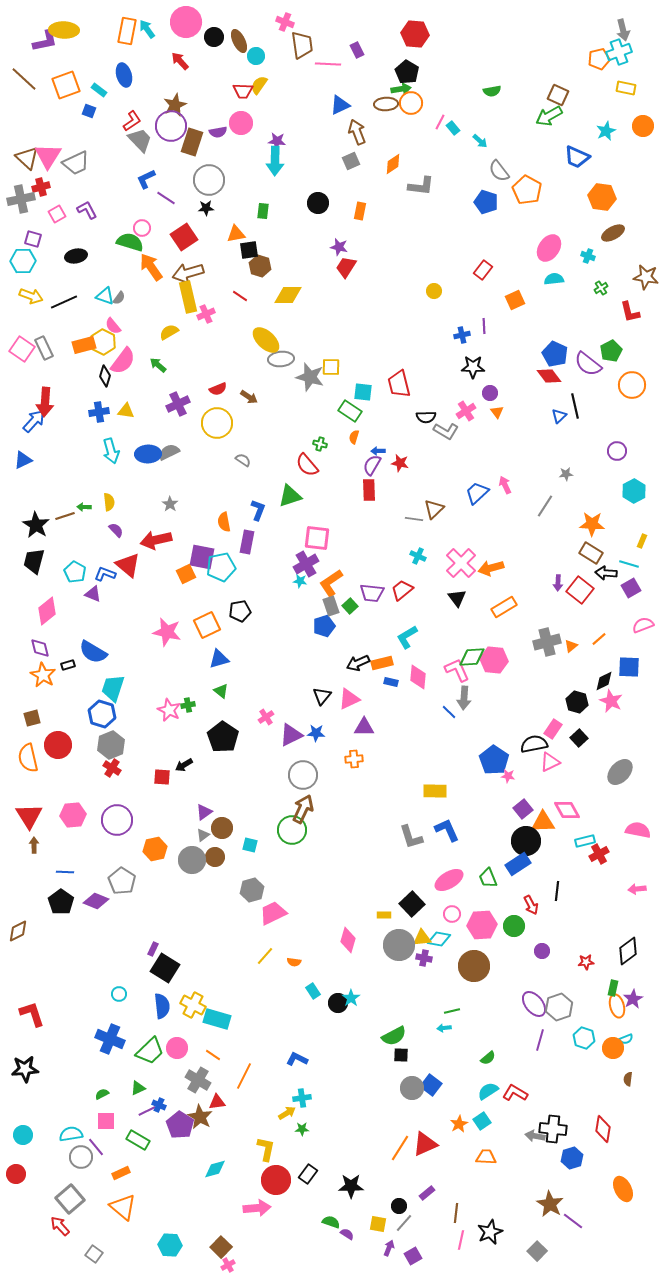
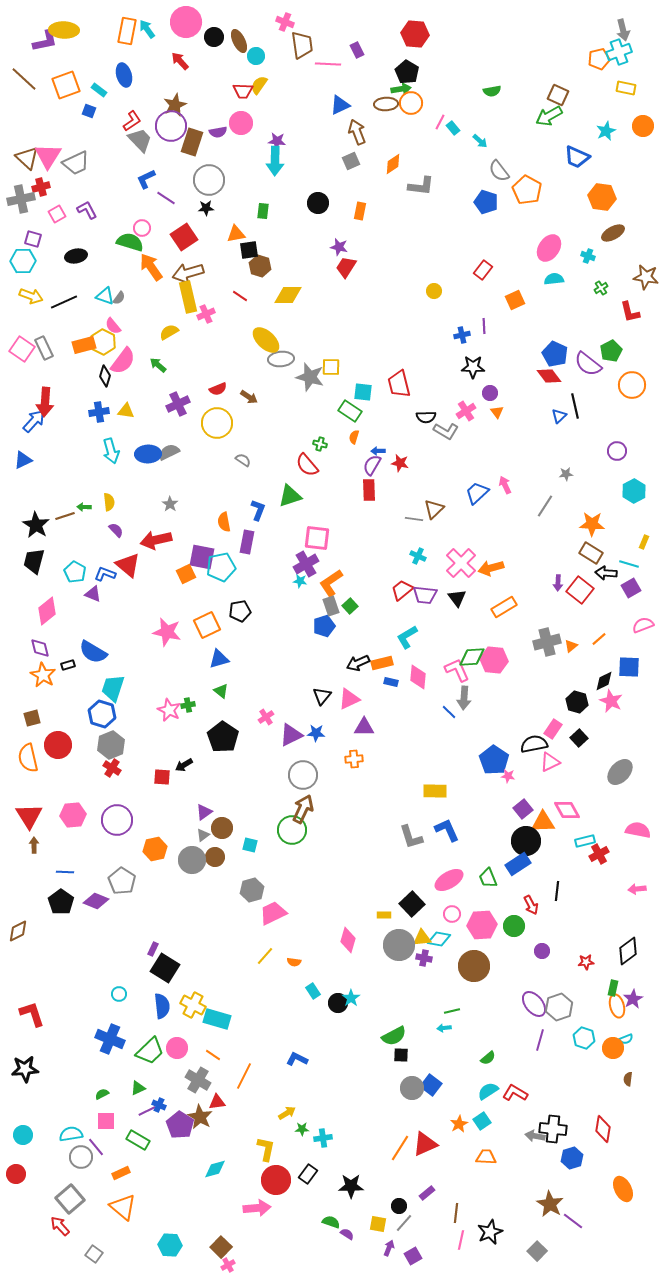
yellow rectangle at (642, 541): moved 2 px right, 1 px down
purple trapezoid at (372, 593): moved 53 px right, 2 px down
cyan cross at (302, 1098): moved 21 px right, 40 px down
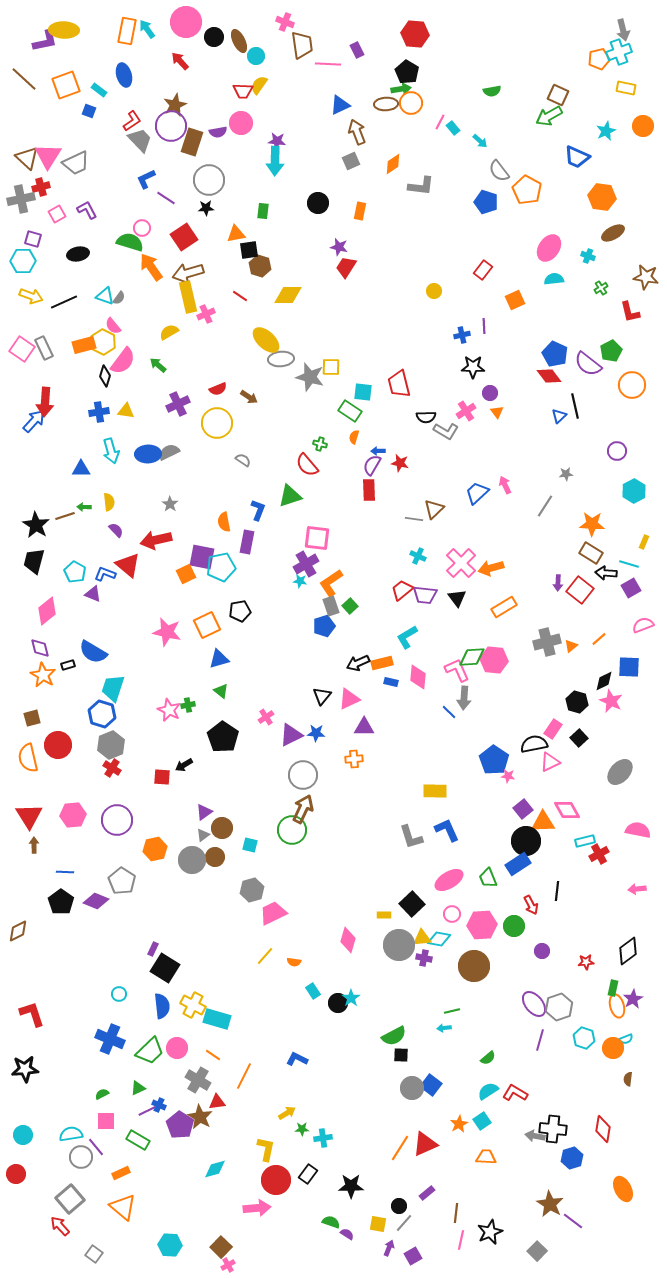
black ellipse at (76, 256): moved 2 px right, 2 px up
blue triangle at (23, 460): moved 58 px right, 9 px down; rotated 24 degrees clockwise
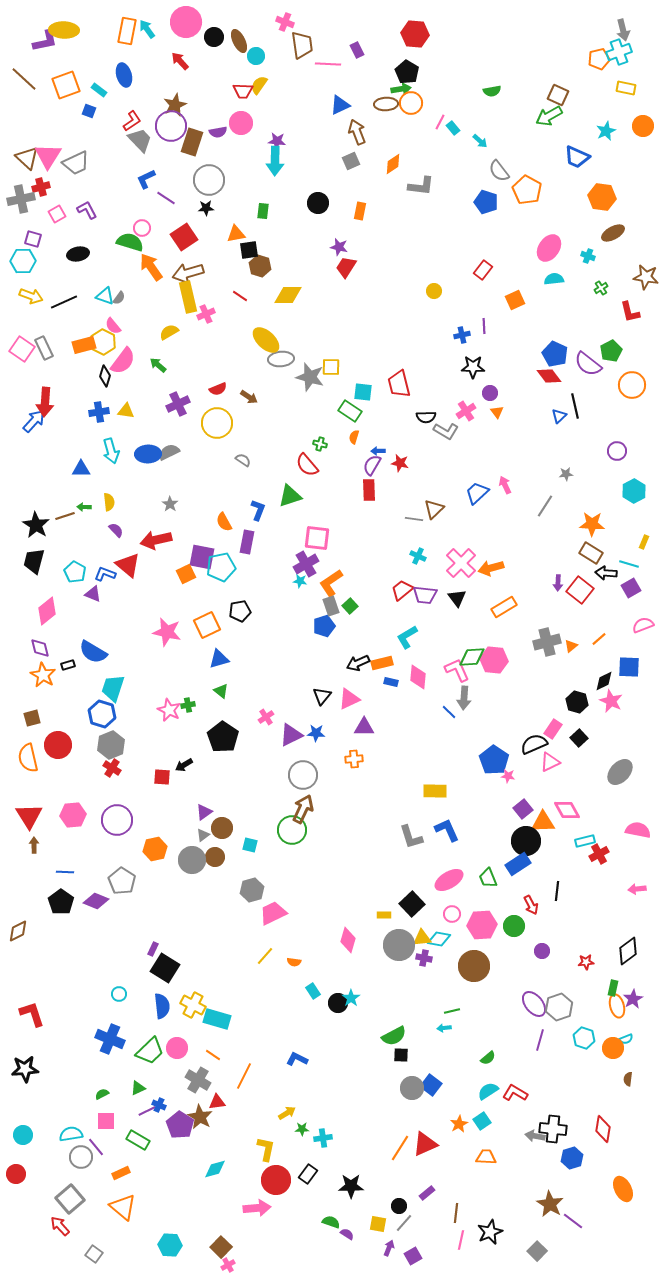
orange semicircle at (224, 522): rotated 18 degrees counterclockwise
black semicircle at (534, 744): rotated 12 degrees counterclockwise
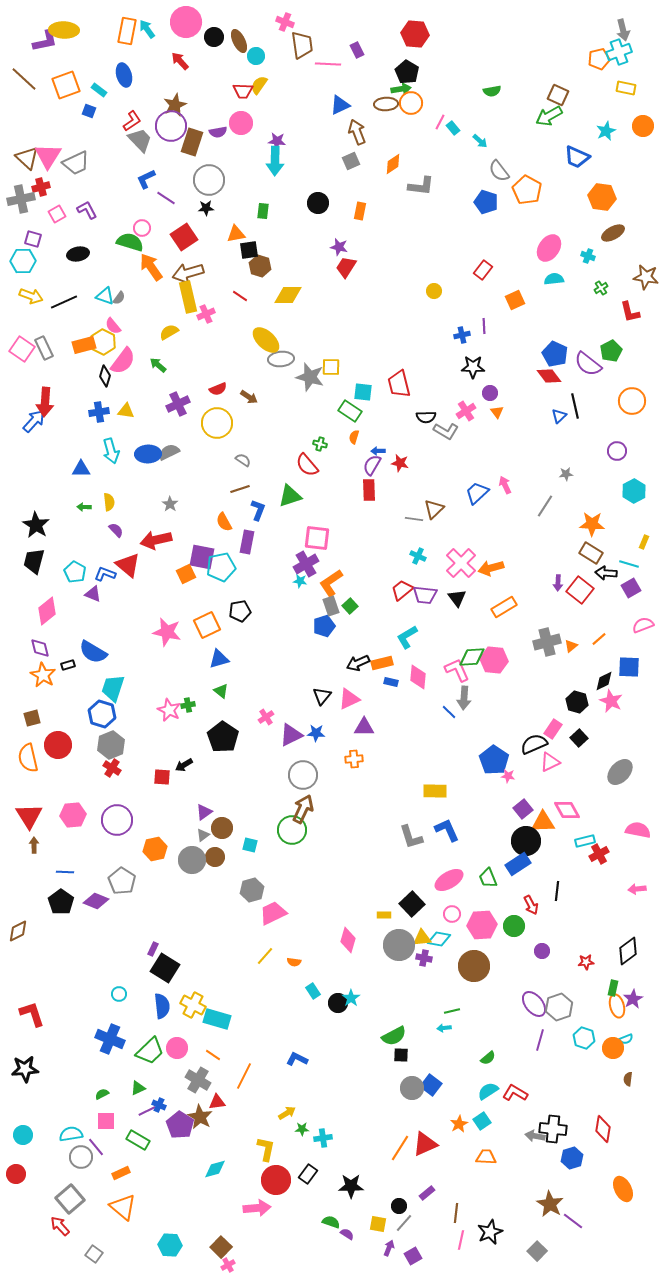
orange circle at (632, 385): moved 16 px down
brown line at (65, 516): moved 175 px right, 27 px up
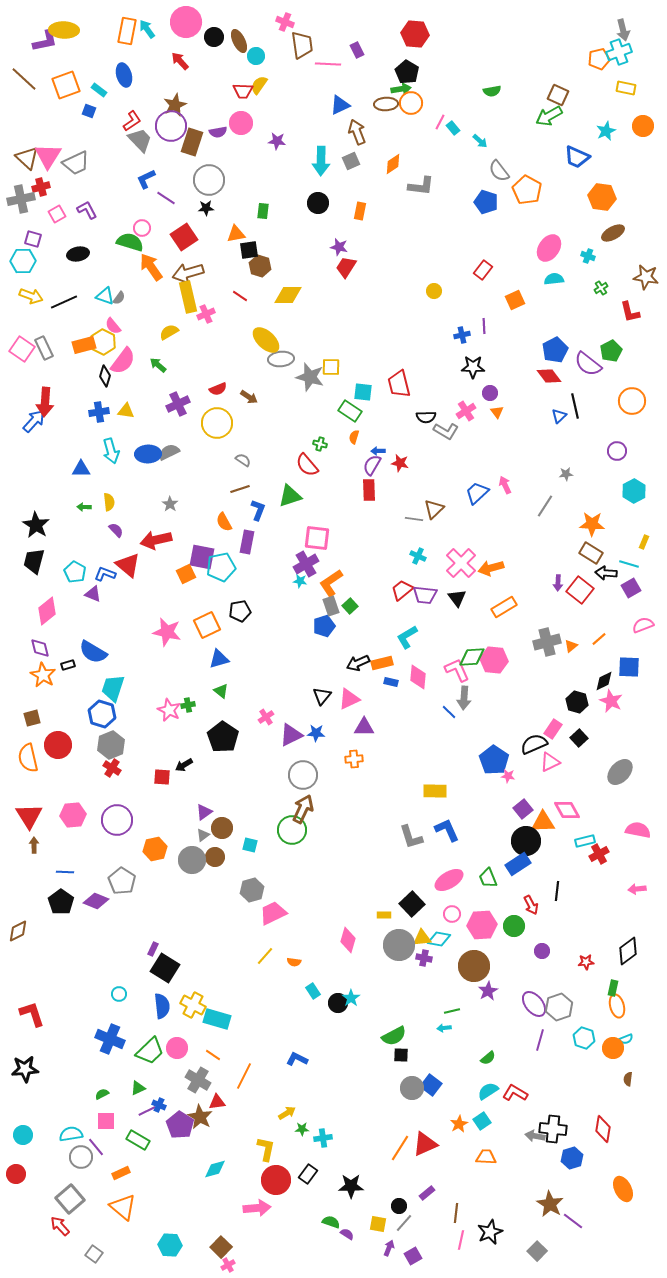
cyan arrow at (275, 161): moved 46 px right
blue pentagon at (555, 354): moved 4 px up; rotated 20 degrees clockwise
purple star at (633, 999): moved 145 px left, 8 px up
